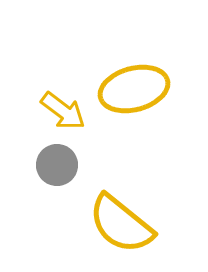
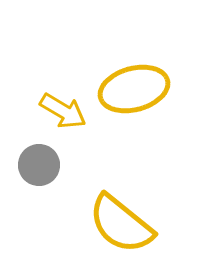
yellow arrow: rotated 6 degrees counterclockwise
gray circle: moved 18 px left
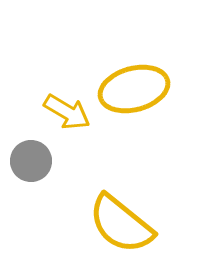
yellow arrow: moved 4 px right, 1 px down
gray circle: moved 8 px left, 4 px up
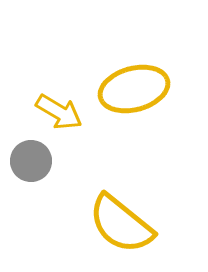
yellow arrow: moved 8 px left
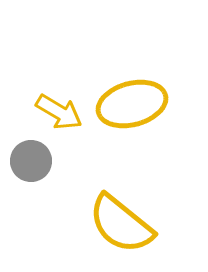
yellow ellipse: moved 2 px left, 15 px down
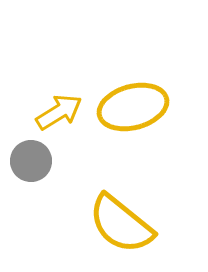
yellow ellipse: moved 1 px right, 3 px down
yellow arrow: rotated 63 degrees counterclockwise
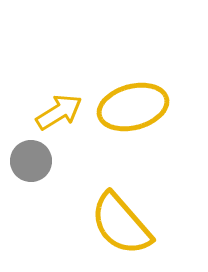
yellow semicircle: rotated 10 degrees clockwise
